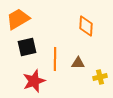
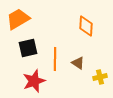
black square: moved 1 px right, 1 px down
brown triangle: rotated 32 degrees clockwise
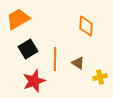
black square: moved 1 px down; rotated 18 degrees counterclockwise
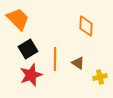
orange trapezoid: rotated 75 degrees clockwise
red star: moved 3 px left, 6 px up
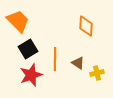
orange trapezoid: moved 2 px down
yellow cross: moved 3 px left, 4 px up
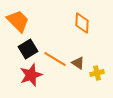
orange diamond: moved 4 px left, 3 px up
orange line: rotated 60 degrees counterclockwise
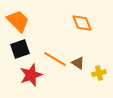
orange diamond: rotated 25 degrees counterclockwise
black square: moved 8 px left; rotated 12 degrees clockwise
yellow cross: moved 2 px right
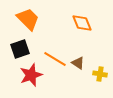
orange trapezoid: moved 10 px right, 2 px up
yellow cross: moved 1 px right, 1 px down; rotated 24 degrees clockwise
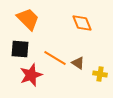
black square: rotated 24 degrees clockwise
orange line: moved 1 px up
